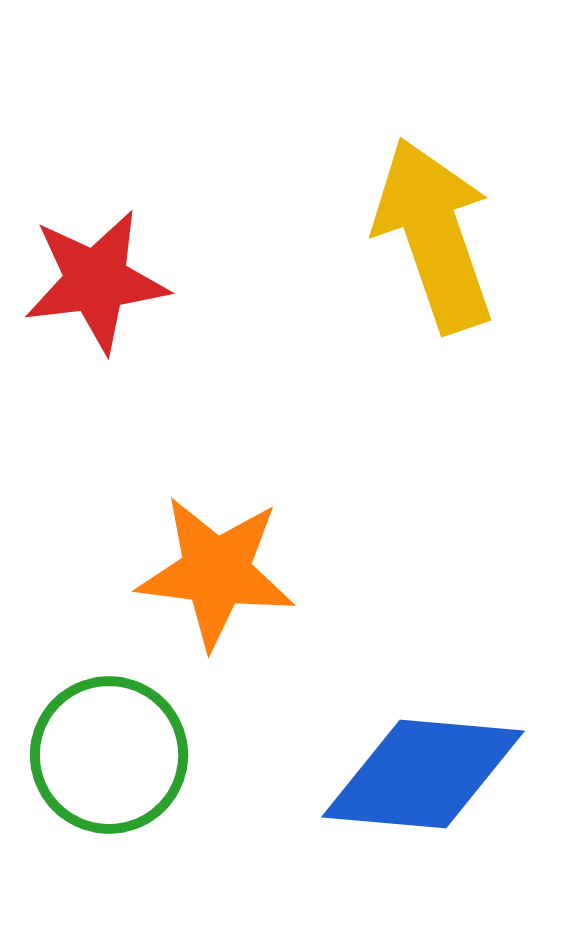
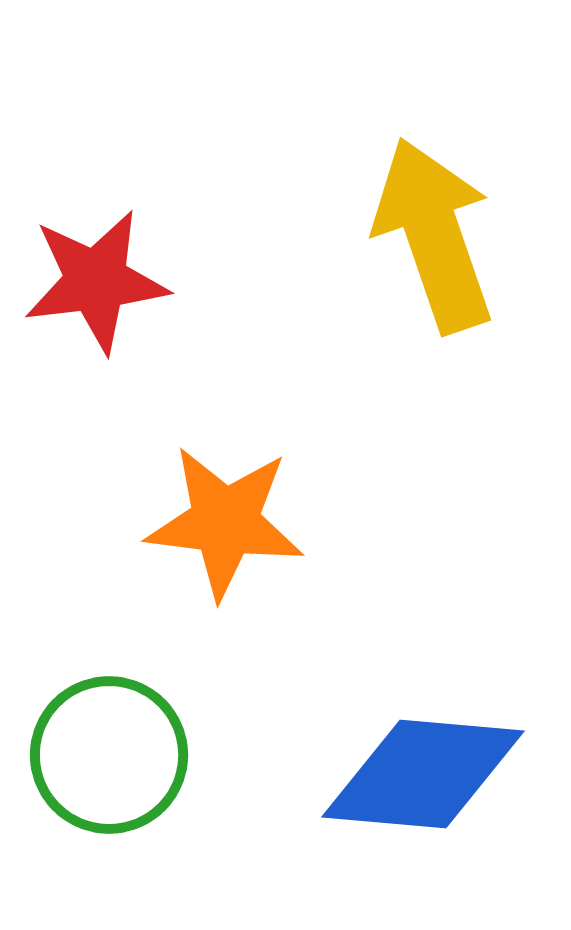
orange star: moved 9 px right, 50 px up
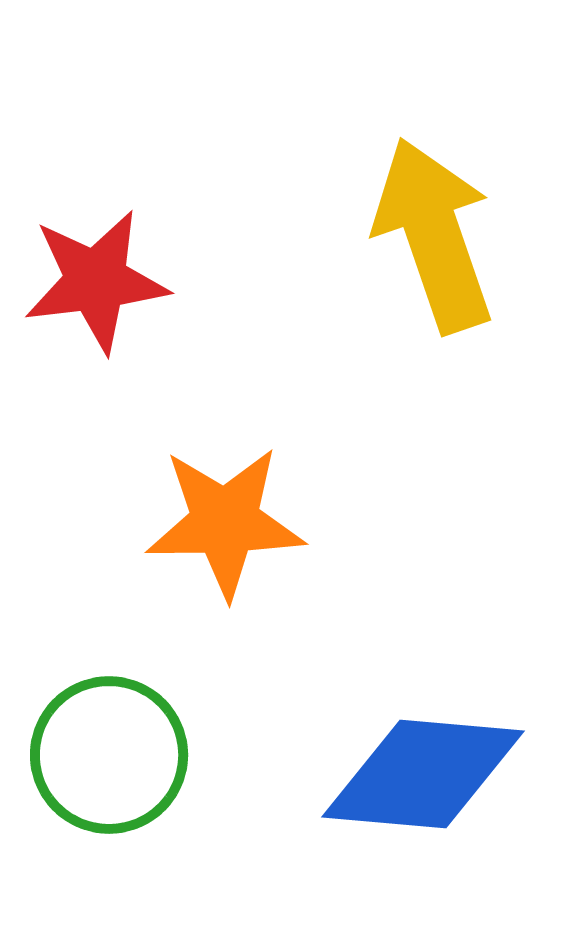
orange star: rotated 8 degrees counterclockwise
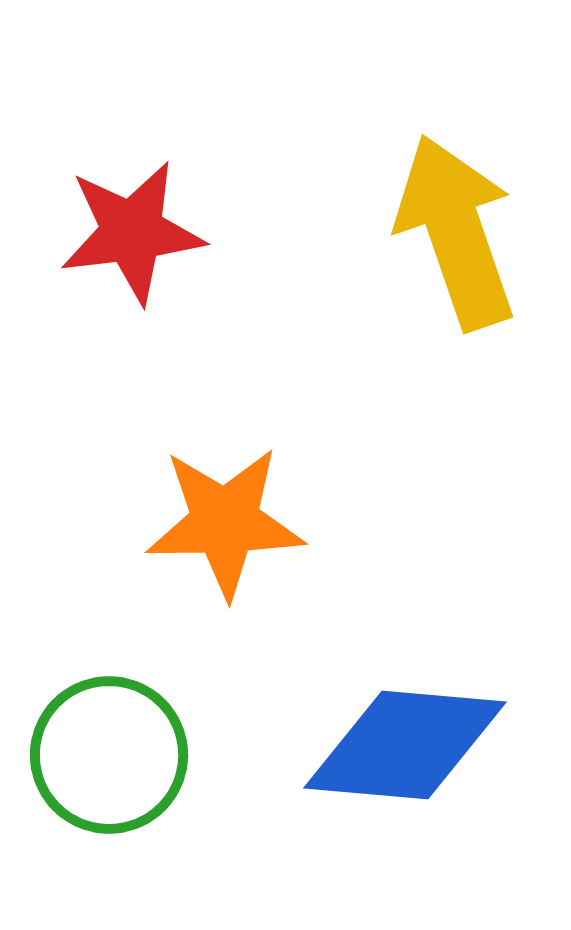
yellow arrow: moved 22 px right, 3 px up
red star: moved 36 px right, 49 px up
blue diamond: moved 18 px left, 29 px up
